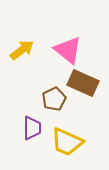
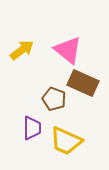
brown pentagon: rotated 25 degrees counterclockwise
yellow trapezoid: moved 1 px left, 1 px up
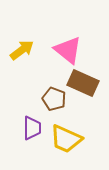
yellow trapezoid: moved 2 px up
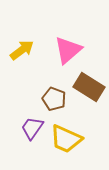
pink triangle: rotated 40 degrees clockwise
brown rectangle: moved 6 px right, 4 px down; rotated 8 degrees clockwise
purple trapezoid: rotated 145 degrees counterclockwise
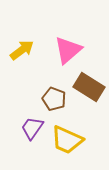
yellow trapezoid: moved 1 px right, 1 px down
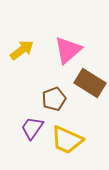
brown rectangle: moved 1 px right, 4 px up
brown pentagon: rotated 30 degrees clockwise
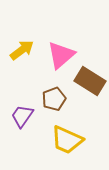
pink triangle: moved 7 px left, 5 px down
brown rectangle: moved 2 px up
purple trapezoid: moved 10 px left, 12 px up
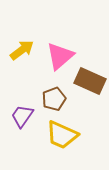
pink triangle: moved 1 px left, 1 px down
brown rectangle: rotated 8 degrees counterclockwise
yellow trapezoid: moved 5 px left, 5 px up
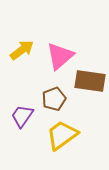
brown rectangle: rotated 16 degrees counterclockwise
yellow trapezoid: rotated 120 degrees clockwise
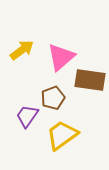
pink triangle: moved 1 px right, 1 px down
brown rectangle: moved 1 px up
brown pentagon: moved 1 px left, 1 px up
purple trapezoid: moved 5 px right
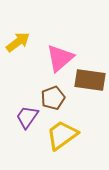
yellow arrow: moved 4 px left, 8 px up
pink triangle: moved 1 px left, 1 px down
purple trapezoid: moved 1 px down
